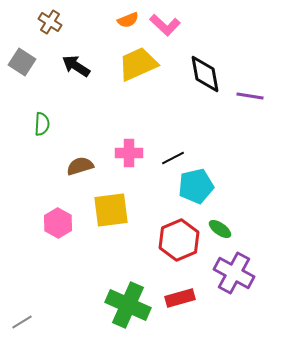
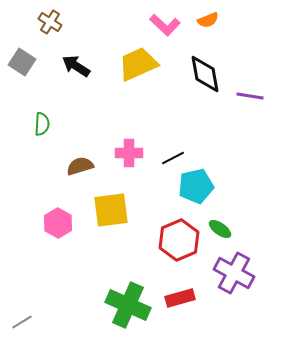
orange semicircle: moved 80 px right
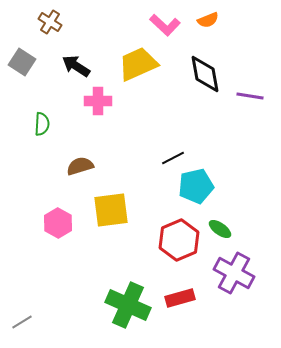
pink cross: moved 31 px left, 52 px up
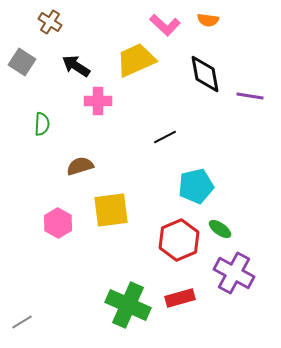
orange semicircle: rotated 30 degrees clockwise
yellow trapezoid: moved 2 px left, 4 px up
black line: moved 8 px left, 21 px up
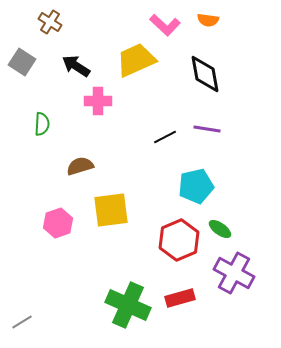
purple line: moved 43 px left, 33 px down
pink hexagon: rotated 12 degrees clockwise
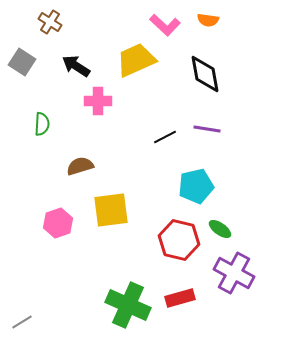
red hexagon: rotated 24 degrees counterclockwise
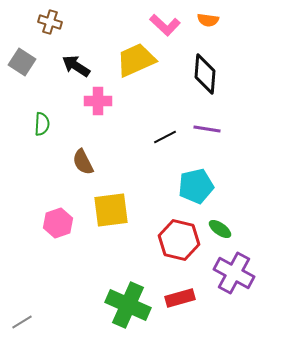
brown cross: rotated 15 degrees counterclockwise
black diamond: rotated 15 degrees clockwise
brown semicircle: moved 3 px right, 4 px up; rotated 100 degrees counterclockwise
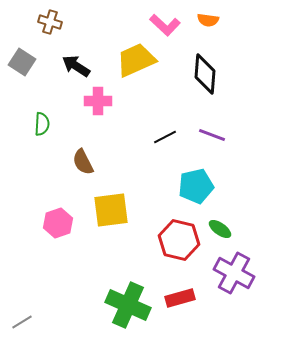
purple line: moved 5 px right, 6 px down; rotated 12 degrees clockwise
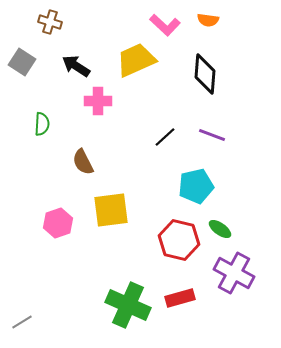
black line: rotated 15 degrees counterclockwise
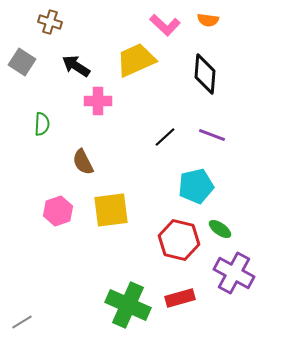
pink hexagon: moved 12 px up
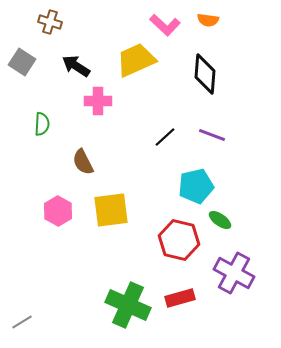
pink hexagon: rotated 12 degrees counterclockwise
green ellipse: moved 9 px up
